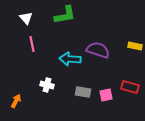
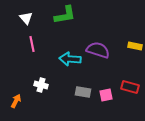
white cross: moved 6 px left
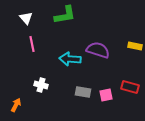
orange arrow: moved 4 px down
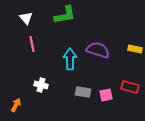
yellow rectangle: moved 3 px down
cyan arrow: rotated 85 degrees clockwise
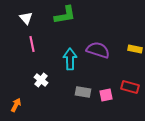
white cross: moved 5 px up; rotated 24 degrees clockwise
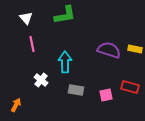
purple semicircle: moved 11 px right
cyan arrow: moved 5 px left, 3 px down
gray rectangle: moved 7 px left, 2 px up
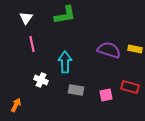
white triangle: rotated 16 degrees clockwise
white cross: rotated 16 degrees counterclockwise
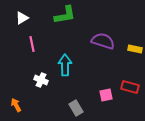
white triangle: moved 4 px left; rotated 24 degrees clockwise
purple semicircle: moved 6 px left, 9 px up
cyan arrow: moved 3 px down
gray rectangle: moved 18 px down; rotated 49 degrees clockwise
orange arrow: rotated 56 degrees counterclockwise
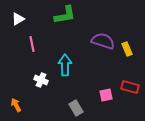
white triangle: moved 4 px left, 1 px down
yellow rectangle: moved 8 px left; rotated 56 degrees clockwise
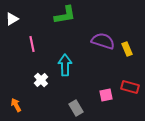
white triangle: moved 6 px left
white cross: rotated 24 degrees clockwise
